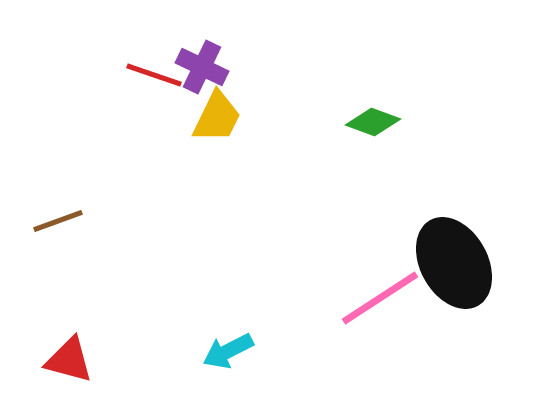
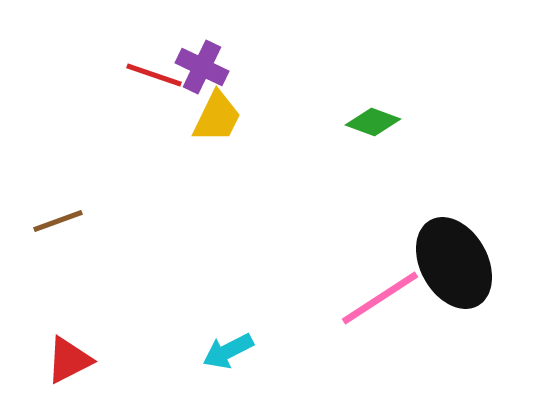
red triangle: rotated 42 degrees counterclockwise
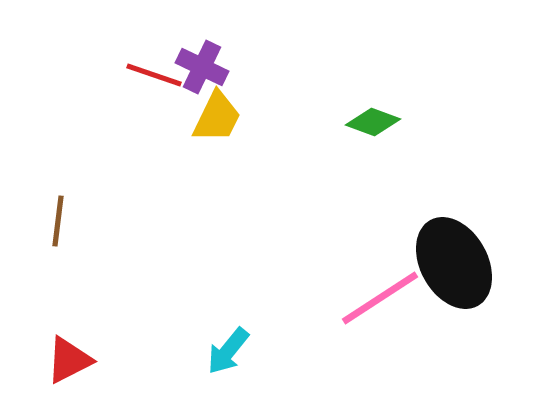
brown line: rotated 63 degrees counterclockwise
cyan arrow: rotated 24 degrees counterclockwise
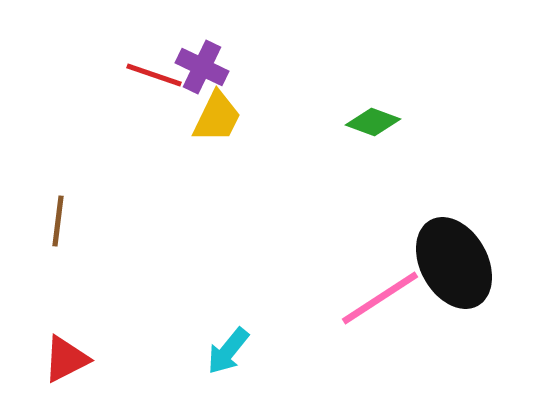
red triangle: moved 3 px left, 1 px up
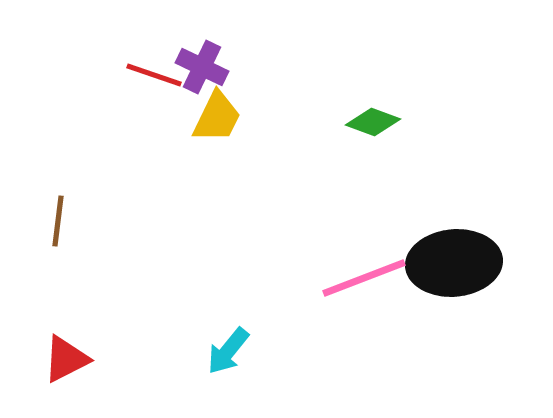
black ellipse: rotated 66 degrees counterclockwise
pink line: moved 16 px left, 20 px up; rotated 12 degrees clockwise
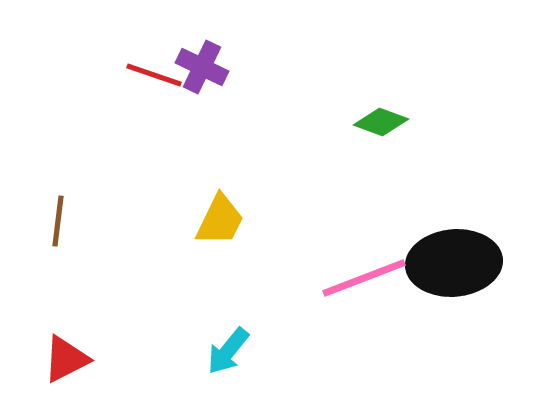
yellow trapezoid: moved 3 px right, 103 px down
green diamond: moved 8 px right
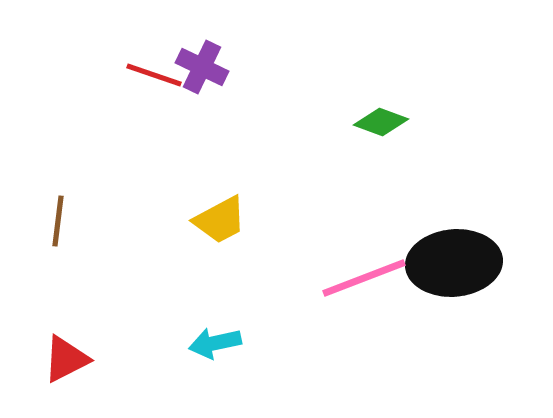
yellow trapezoid: rotated 36 degrees clockwise
cyan arrow: moved 13 px left, 8 px up; rotated 39 degrees clockwise
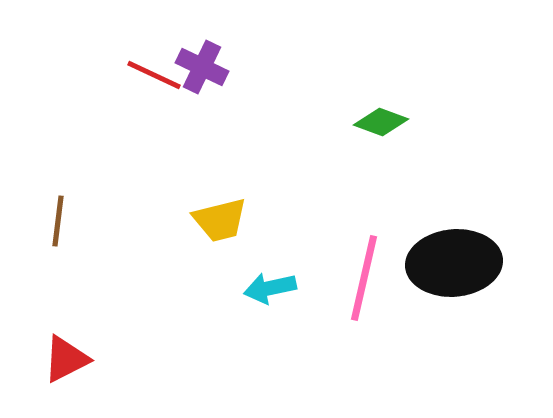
red line: rotated 6 degrees clockwise
yellow trapezoid: rotated 14 degrees clockwise
pink line: rotated 56 degrees counterclockwise
cyan arrow: moved 55 px right, 55 px up
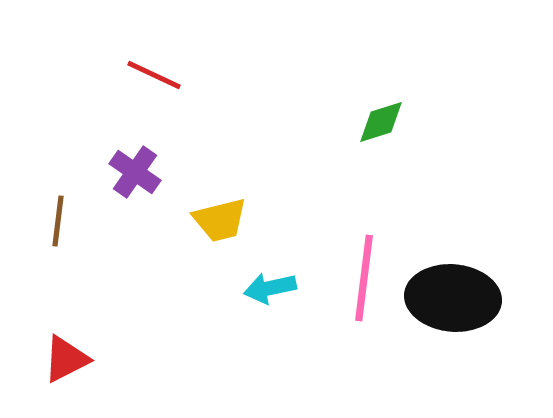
purple cross: moved 67 px left, 105 px down; rotated 9 degrees clockwise
green diamond: rotated 38 degrees counterclockwise
black ellipse: moved 1 px left, 35 px down; rotated 10 degrees clockwise
pink line: rotated 6 degrees counterclockwise
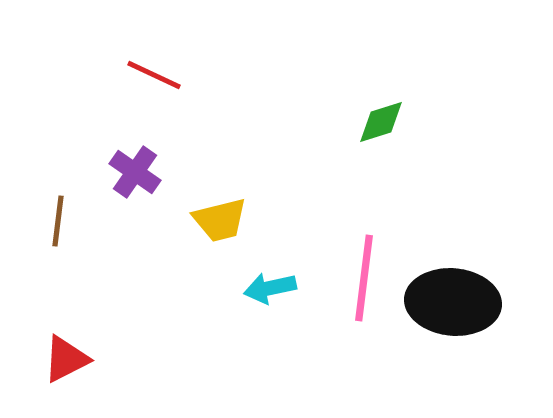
black ellipse: moved 4 px down
